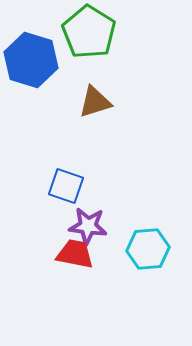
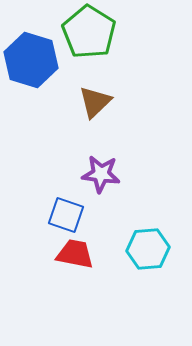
brown triangle: rotated 27 degrees counterclockwise
blue square: moved 29 px down
purple star: moved 13 px right, 52 px up
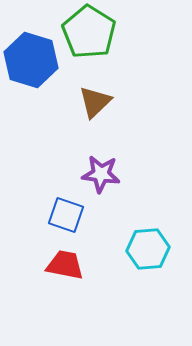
red trapezoid: moved 10 px left, 11 px down
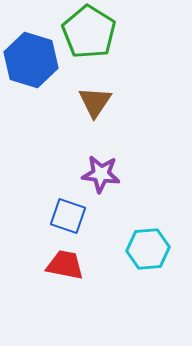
brown triangle: rotated 12 degrees counterclockwise
blue square: moved 2 px right, 1 px down
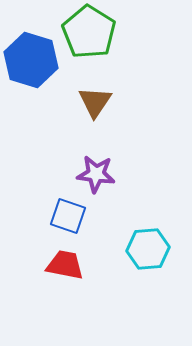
purple star: moved 5 px left
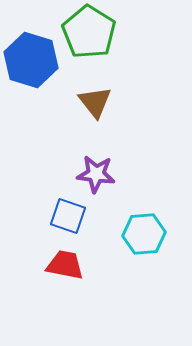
brown triangle: rotated 12 degrees counterclockwise
cyan hexagon: moved 4 px left, 15 px up
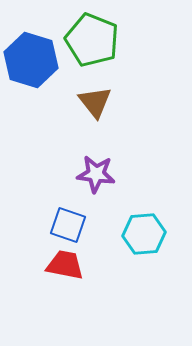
green pentagon: moved 3 px right, 8 px down; rotated 10 degrees counterclockwise
blue square: moved 9 px down
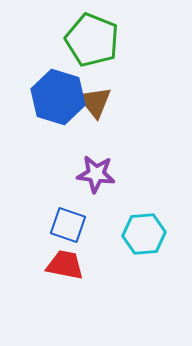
blue hexagon: moved 27 px right, 37 px down
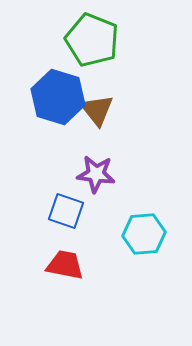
brown triangle: moved 2 px right, 8 px down
blue square: moved 2 px left, 14 px up
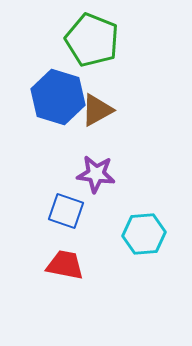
brown triangle: rotated 39 degrees clockwise
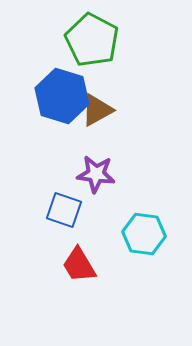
green pentagon: rotated 6 degrees clockwise
blue hexagon: moved 4 px right, 1 px up
blue square: moved 2 px left, 1 px up
cyan hexagon: rotated 12 degrees clockwise
red trapezoid: moved 14 px right; rotated 132 degrees counterclockwise
